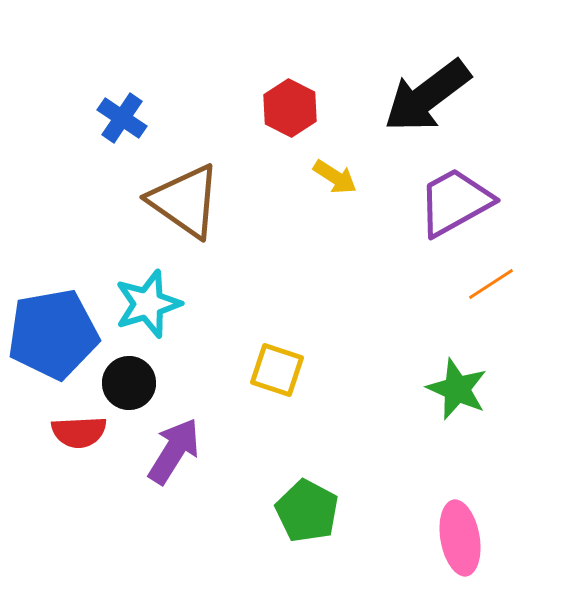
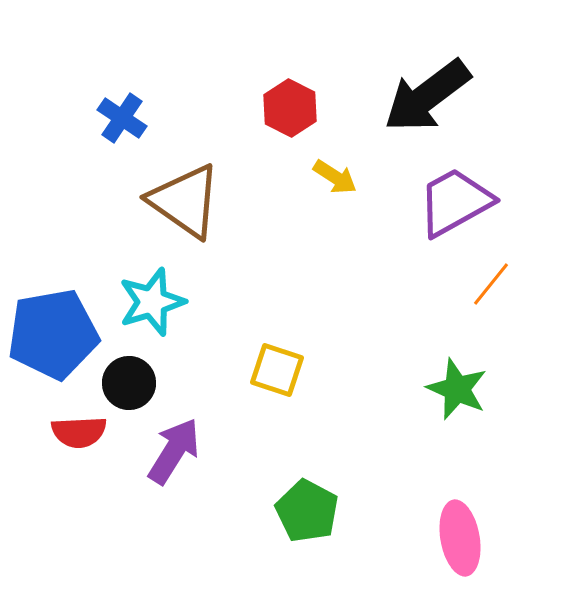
orange line: rotated 18 degrees counterclockwise
cyan star: moved 4 px right, 2 px up
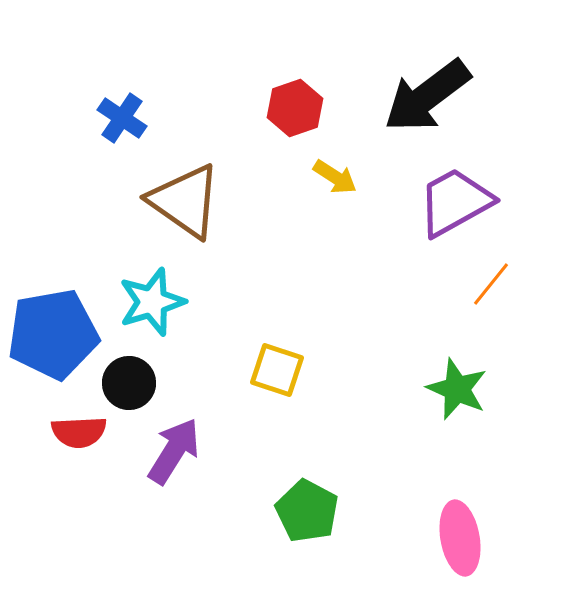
red hexagon: moved 5 px right; rotated 14 degrees clockwise
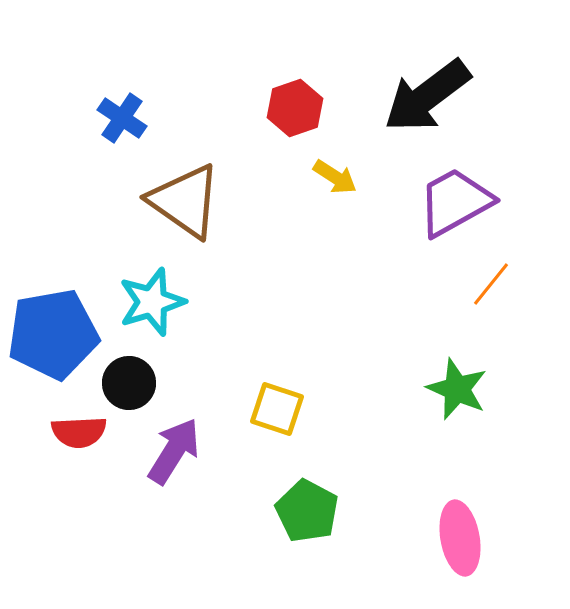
yellow square: moved 39 px down
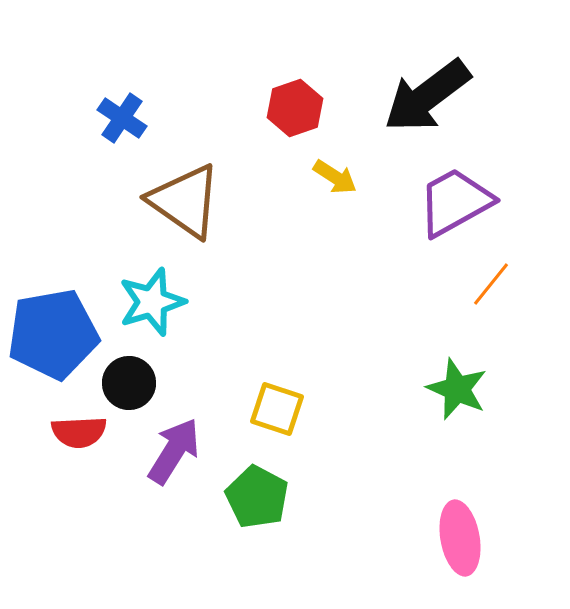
green pentagon: moved 50 px left, 14 px up
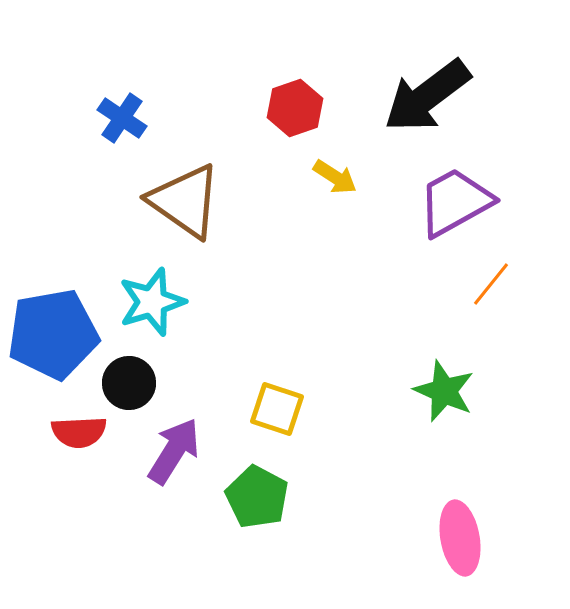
green star: moved 13 px left, 2 px down
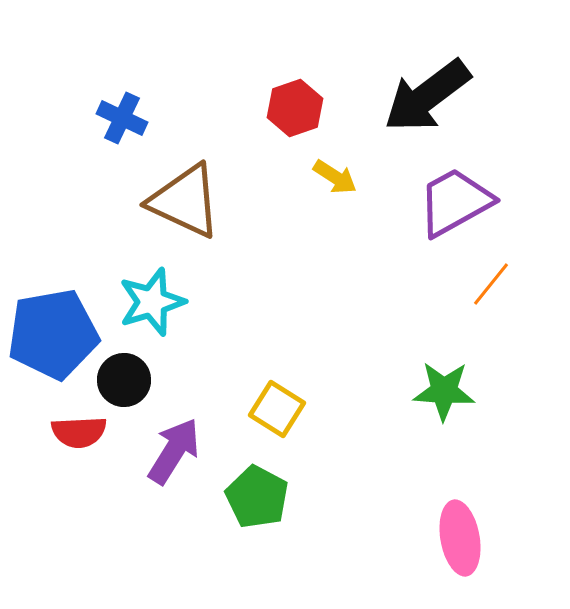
blue cross: rotated 9 degrees counterclockwise
brown triangle: rotated 10 degrees counterclockwise
black circle: moved 5 px left, 3 px up
green star: rotated 20 degrees counterclockwise
yellow square: rotated 14 degrees clockwise
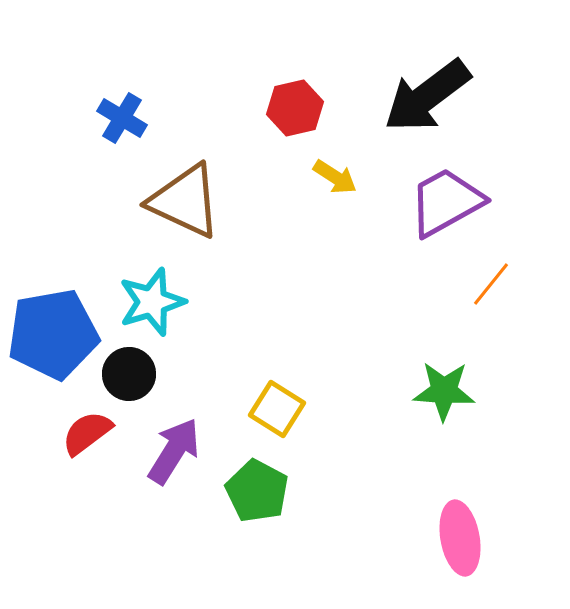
red hexagon: rotated 6 degrees clockwise
blue cross: rotated 6 degrees clockwise
purple trapezoid: moved 9 px left
black circle: moved 5 px right, 6 px up
red semicircle: moved 8 px right, 1 px down; rotated 146 degrees clockwise
green pentagon: moved 6 px up
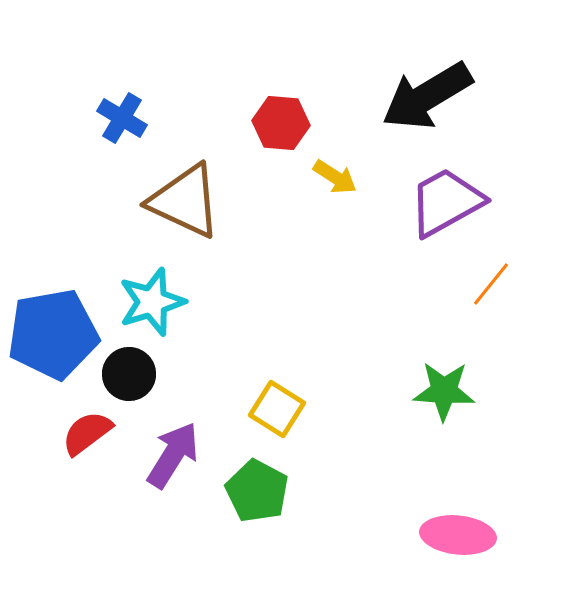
black arrow: rotated 6 degrees clockwise
red hexagon: moved 14 px left, 15 px down; rotated 18 degrees clockwise
purple arrow: moved 1 px left, 4 px down
pink ellipse: moved 2 px left, 3 px up; rotated 74 degrees counterclockwise
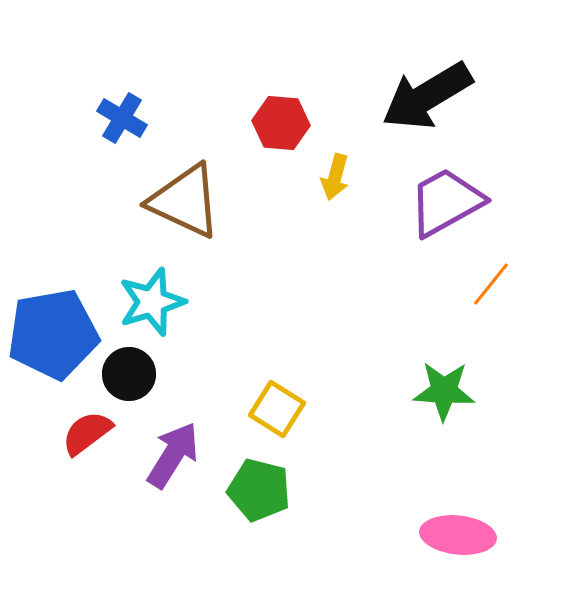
yellow arrow: rotated 72 degrees clockwise
green pentagon: moved 2 px right, 1 px up; rotated 14 degrees counterclockwise
